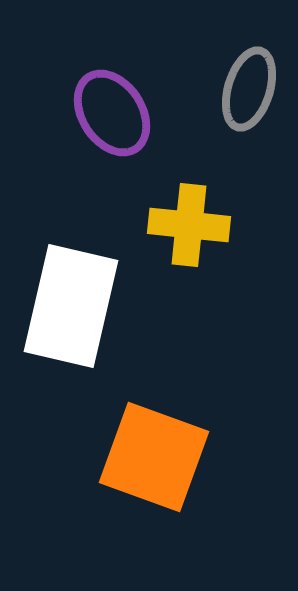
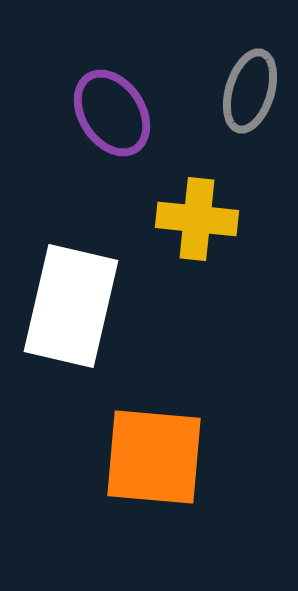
gray ellipse: moved 1 px right, 2 px down
yellow cross: moved 8 px right, 6 px up
orange square: rotated 15 degrees counterclockwise
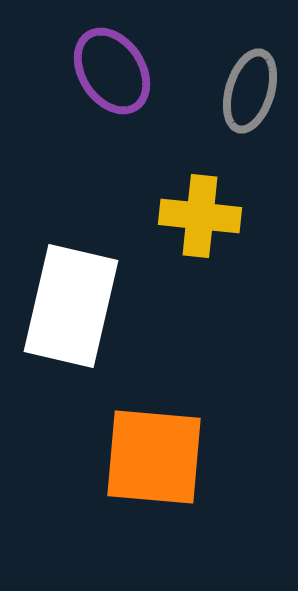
purple ellipse: moved 42 px up
yellow cross: moved 3 px right, 3 px up
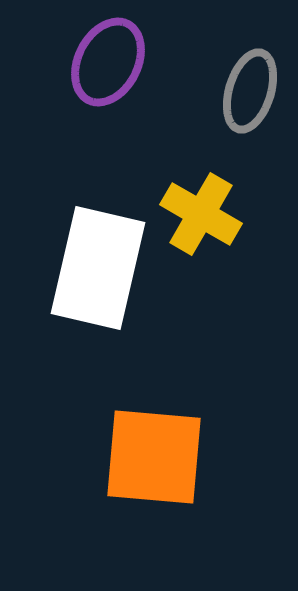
purple ellipse: moved 4 px left, 9 px up; rotated 60 degrees clockwise
yellow cross: moved 1 px right, 2 px up; rotated 24 degrees clockwise
white rectangle: moved 27 px right, 38 px up
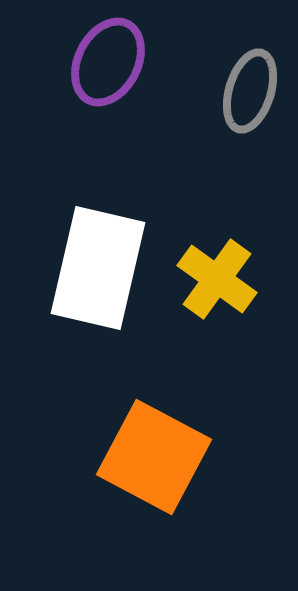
yellow cross: moved 16 px right, 65 px down; rotated 6 degrees clockwise
orange square: rotated 23 degrees clockwise
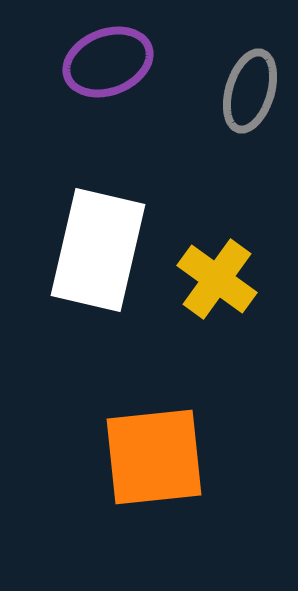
purple ellipse: rotated 42 degrees clockwise
white rectangle: moved 18 px up
orange square: rotated 34 degrees counterclockwise
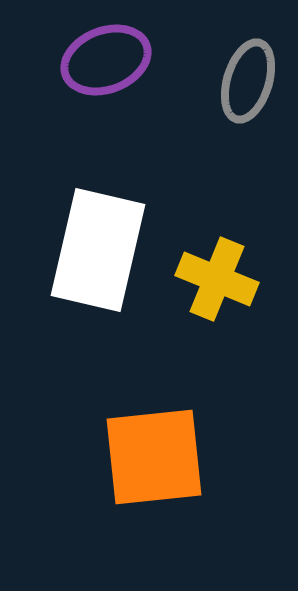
purple ellipse: moved 2 px left, 2 px up
gray ellipse: moved 2 px left, 10 px up
yellow cross: rotated 14 degrees counterclockwise
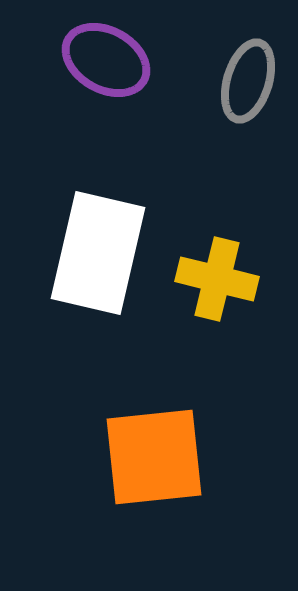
purple ellipse: rotated 50 degrees clockwise
white rectangle: moved 3 px down
yellow cross: rotated 8 degrees counterclockwise
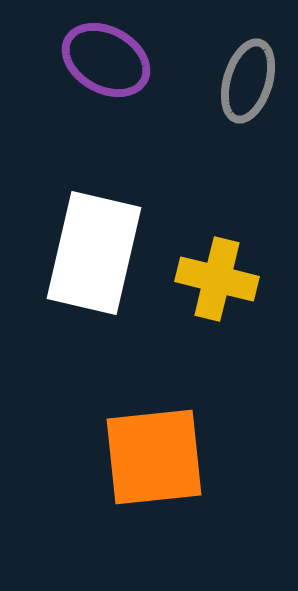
white rectangle: moved 4 px left
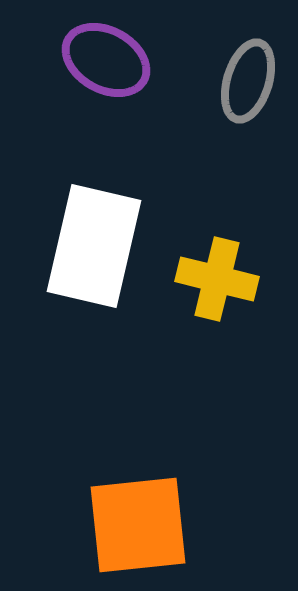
white rectangle: moved 7 px up
orange square: moved 16 px left, 68 px down
